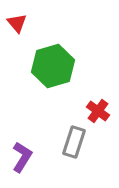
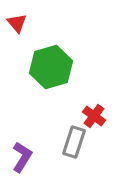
green hexagon: moved 2 px left, 1 px down
red cross: moved 4 px left, 5 px down
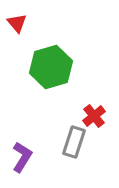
red cross: rotated 15 degrees clockwise
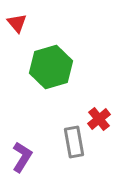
red cross: moved 5 px right, 3 px down
gray rectangle: rotated 28 degrees counterclockwise
